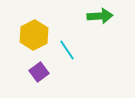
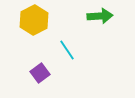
yellow hexagon: moved 15 px up
purple square: moved 1 px right, 1 px down
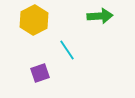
purple square: rotated 18 degrees clockwise
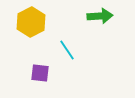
yellow hexagon: moved 3 px left, 2 px down
purple square: rotated 24 degrees clockwise
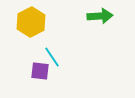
cyan line: moved 15 px left, 7 px down
purple square: moved 2 px up
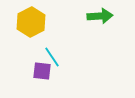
purple square: moved 2 px right
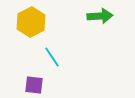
purple square: moved 8 px left, 14 px down
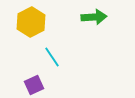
green arrow: moved 6 px left, 1 px down
purple square: rotated 30 degrees counterclockwise
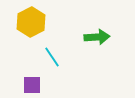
green arrow: moved 3 px right, 20 px down
purple square: moved 2 px left; rotated 24 degrees clockwise
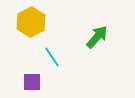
green arrow: rotated 45 degrees counterclockwise
purple square: moved 3 px up
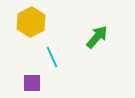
cyan line: rotated 10 degrees clockwise
purple square: moved 1 px down
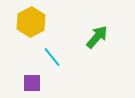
cyan line: rotated 15 degrees counterclockwise
